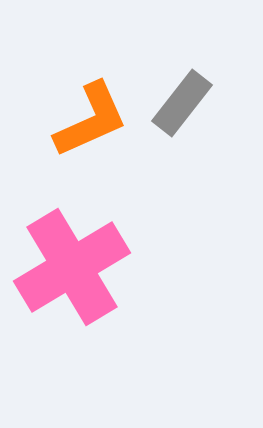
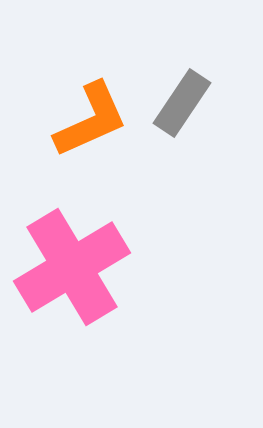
gray rectangle: rotated 4 degrees counterclockwise
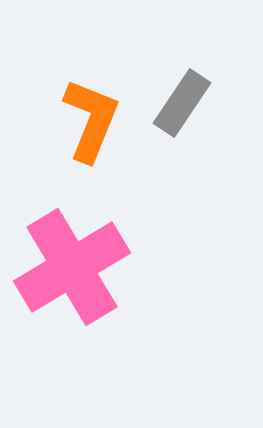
orange L-shape: rotated 44 degrees counterclockwise
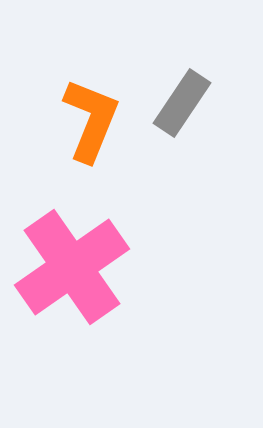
pink cross: rotated 4 degrees counterclockwise
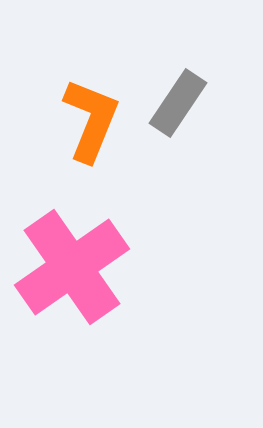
gray rectangle: moved 4 px left
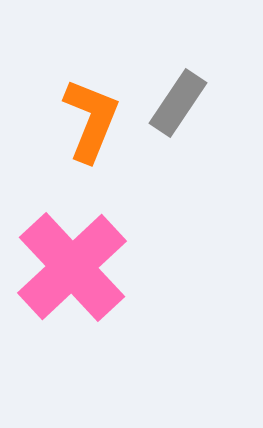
pink cross: rotated 8 degrees counterclockwise
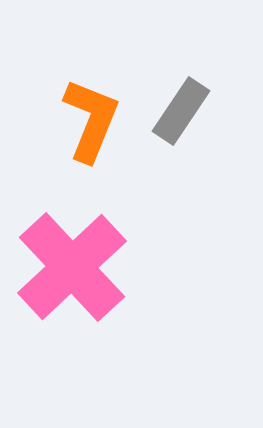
gray rectangle: moved 3 px right, 8 px down
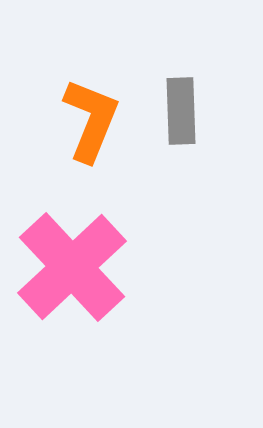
gray rectangle: rotated 36 degrees counterclockwise
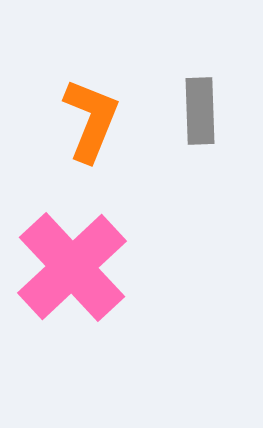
gray rectangle: moved 19 px right
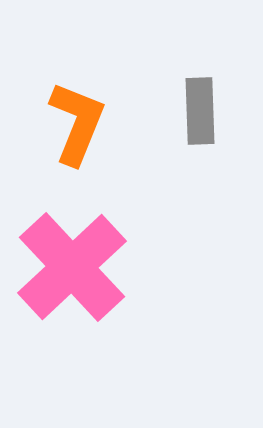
orange L-shape: moved 14 px left, 3 px down
